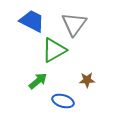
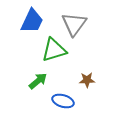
blue trapezoid: rotated 88 degrees clockwise
green triangle: rotated 12 degrees clockwise
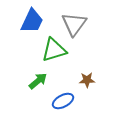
blue ellipse: rotated 45 degrees counterclockwise
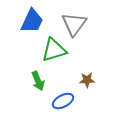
green arrow: rotated 108 degrees clockwise
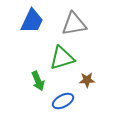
gray triangle: rotated 44 degrees clockwise
green triangle: moved 8 px right, 8 px down
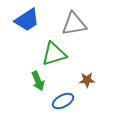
blue trapezoid: moved 5 px left, 1 px up; rotated 32 degrees clockwise
green triangle: moved 8 px left, 4 px up
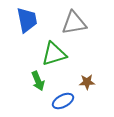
blue trapezoid: rotated 68 degrees counterclockwise
gray triangle: moved 1 px up
brown star: moved 2 px down
